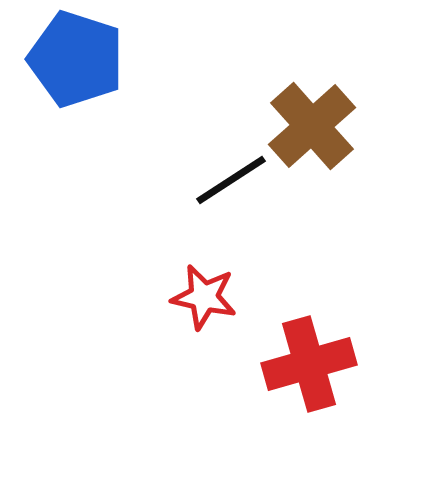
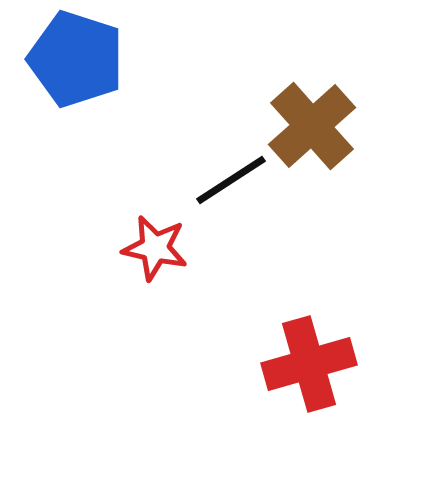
red star: moved 49 px left, 49 px up
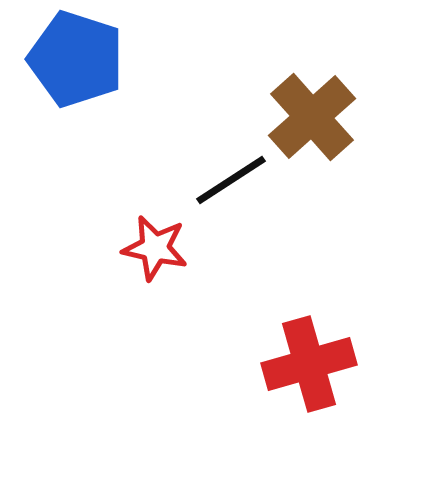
brown cross: moved 9 px up
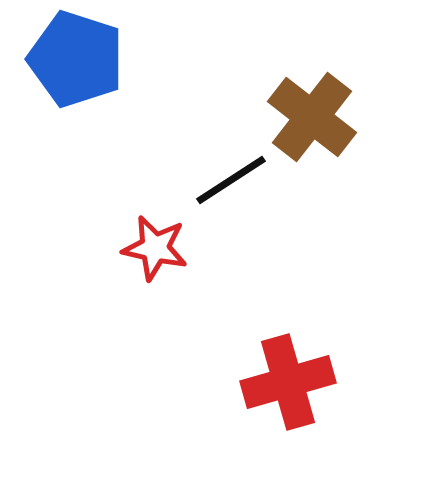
brown cross: rotated 10 degrees counterclockwise
red cross: moved 21 px left, 18 px down
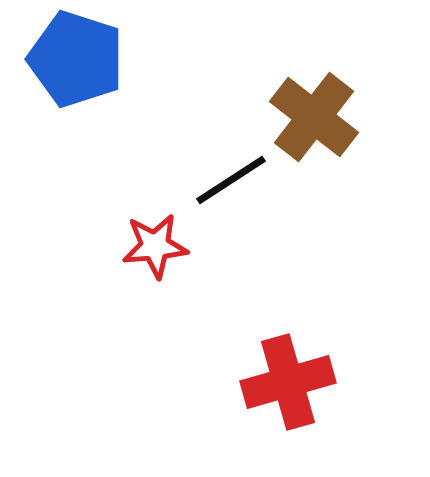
brown cross: moved 2 px right
red star: moved 2 px up; rotated 18 degrees counterclockwise
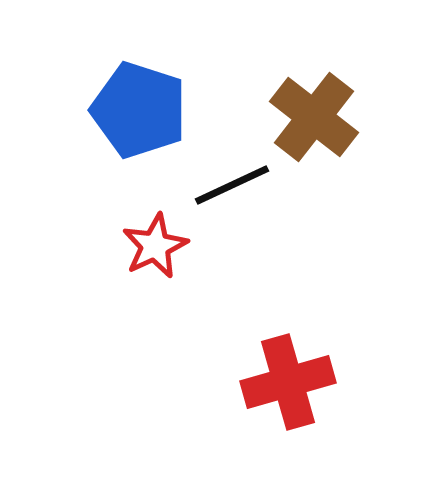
blue pentagon: moved 63 px right, 51 px down
black line: moved 1 px right, 5 px down; rotated 8 degrees clockwise
red star: rotated 20 degrees counterclockwise
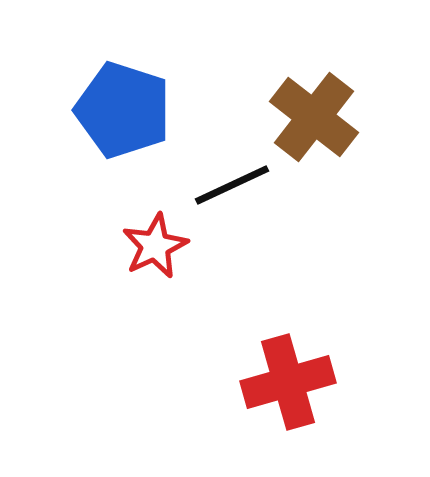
blue pentagon: moved 16 px left
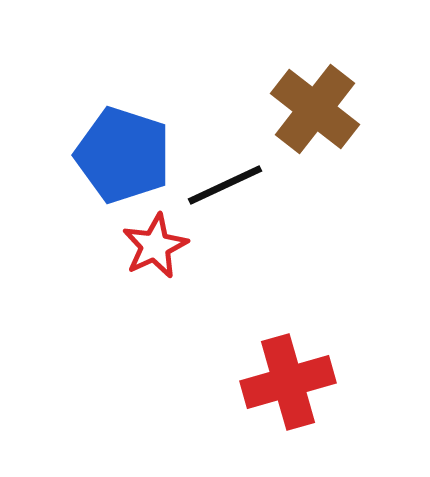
blue pentagon: moved 45 px down
brown cross: moved 1 px right, 8 px up
black line: moved 7 px left
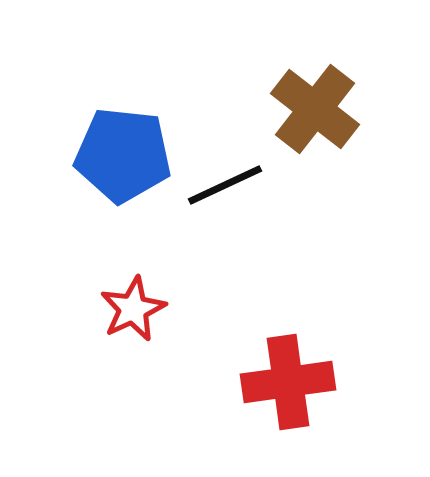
blue pentagon: rotated 12 degrees counterclockwise
red star: moved 22 px left, 63 px down
red cross: rotated 8 degrees clockwise
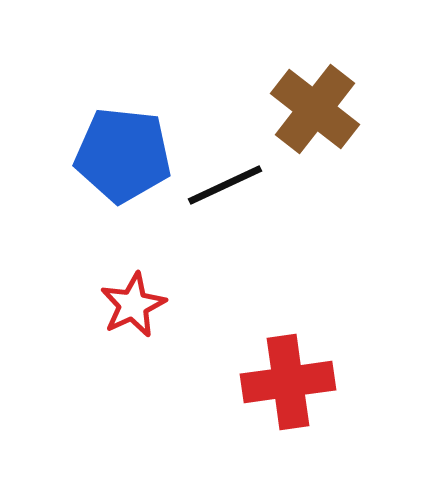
red star: moved 4 px up
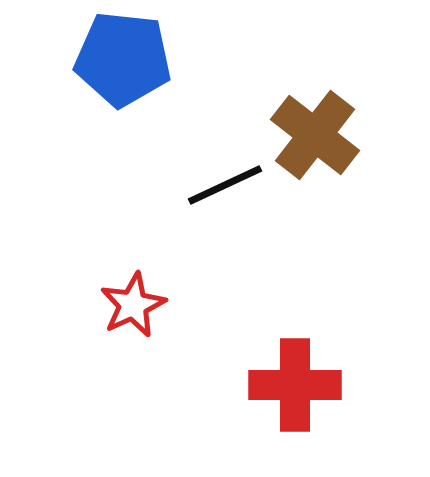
brown cross: moved 26 px down
blue pentagon: moved 96 px up
red cross: moved 7 px right, 3 px down; rotated 8 degrees clockwise
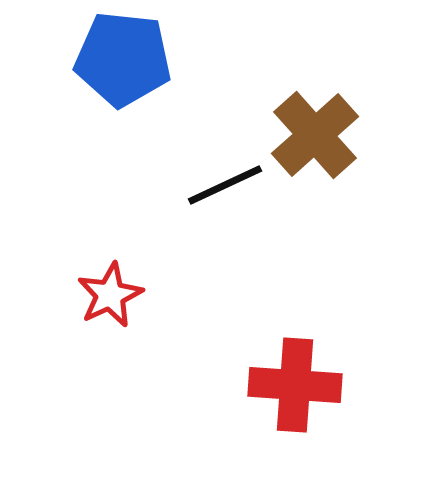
brown cross: rotated 10 degrees clockwise
red star: moved 23 px left, 10 px up
red cross: rotated 4 degrees clockwise
